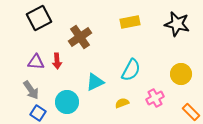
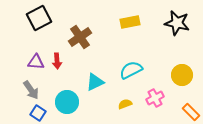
black star: moved 1 px up
cyan semicircle: rotated 145 degrees counterclockwise
yellow circle: moved 1 px right, 1 px down
yellow semicircle: moved 3 px right, 1 px down
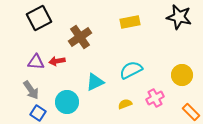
black star: moved 2 px right, 6 px up
red arrow: rotated 84 degrees clockwise
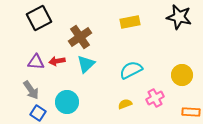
cyan triangle: moved 9 px left, 18 px up; rotated 18 degrees counterclockwise
orange rectangle: rotated 42 degrees counterclockwise
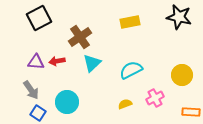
cyan triangle: moved 6 px right, 1 px up
